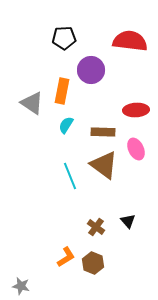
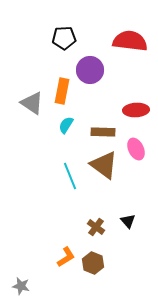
purple circle: moved 1 px left
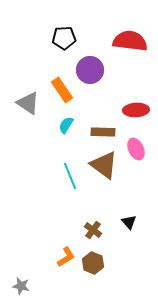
orange rectangle: moved 1 px up; rotated 45 degrees counterclockwise
gray triangle: moved 4 px left
black triangle: moved 1 px right, 1 px down
brown cross: moved 3 px left, 3 px down
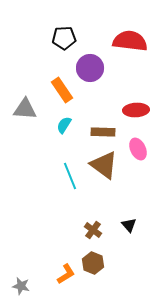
purple circle: moved 2 px up
gray triangle: moved 3 px left, 6 px down; rotated 30 degrees counterclockwise
cyan semicircle: moved 2 px left
pink ellipse: moved 2 px right
black triangle: moved 3 px down
orange L-shape: moved 17 px down
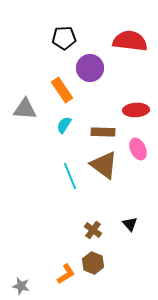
black triangle: moved 1 px right, 1 px up
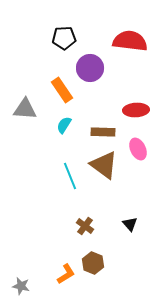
brown cross: moved 8 px left, 4 px up
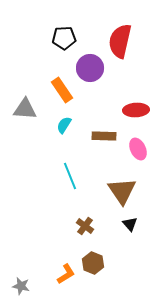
red semicircle: moved 10 px left; rotated 84 degrees counterclockwise
brown rectangle: moved 1 px right, 4 px down
brown triangle: moved 18 px right, 26 px down; rotated 20 degrees clockwise
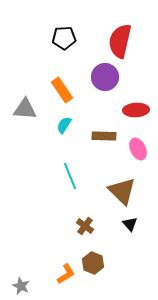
purple circle: moved 15 px right, 9 px down
brown triangle: rotated 12 degrees counterclockwise
gray star: rotated 12 degrees clockwise
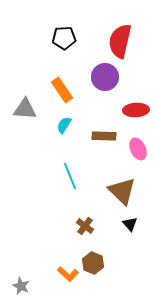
orange L-shape: moved 2 px right; rotated 75 degrees clockwise
